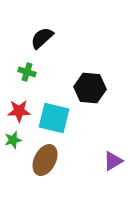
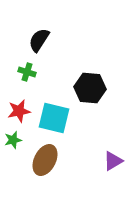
black semicircle: moved 3 px left, 2 px down; rotated 15 degrees counterclockwise
red star: rotated 10 degrees counterclockwise
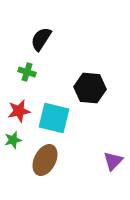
black semicircle: moved 2 px right, 1 px up
purple triangle: rotated 15 degrees counterclockwise
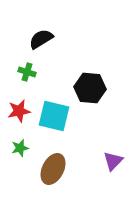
black semicircle: rotated 25 degrees clockwise
cyan square: moved 2 px up
green star: moved 7 px right, 8 px down
brown ellipse: moved 8 px right, 9 px down
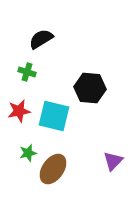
green star: moved 8 px right, 5 px down
brown ellipse: rotated 8 degrees clockwise
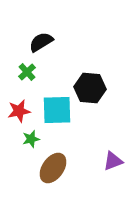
black semicircle: moved 3 px down
green cross: rotated 30 degrees clockwise
cyan square: moved 3 px right, 6 px up; rotated 16 degrees counterclockwise
green star: moved 3 px right, 14 px up
purple triangle: rotated 25 degrees clockwise
brown ellipse: moved 1 px up
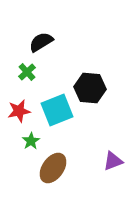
cyan square: rotated 20 degrees counterclockwise
green star: moved 2 px down; rotated 18 degrees counterclockwise
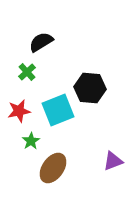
cyan square: moved 1 px right
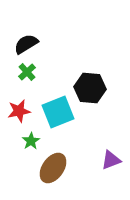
black semicircle: moved 15 px left, 2 px down
cyan square: moved 2 px down
purple triangle: moved 2 px left, 1 px up
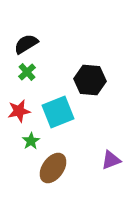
black hexagon: moved 8 px up
